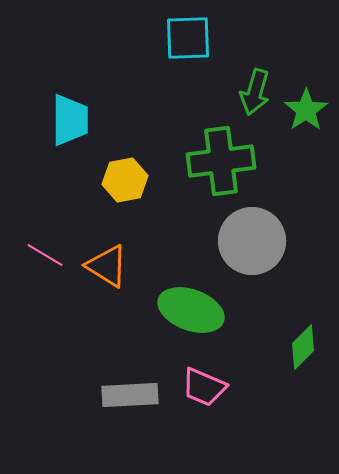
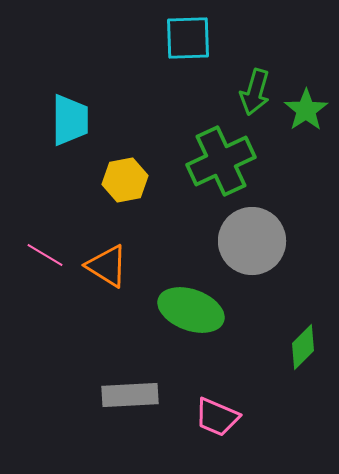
green cross: rotated 18 degrees counterclockwise
pink trapezoid: moved 13 px right, 30 px down
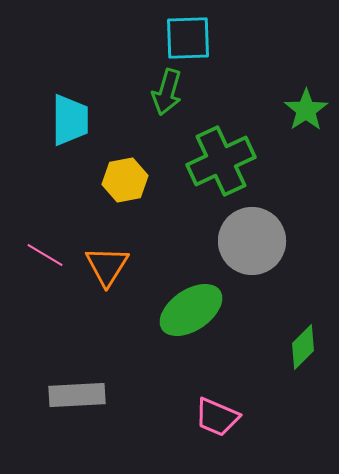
green arrow: moved 88 px left
orange triangle: rotated 30 degrees clockwise
green ellipse: rotated 54 degrees counterclockwise
gray rectangle: moved 53 px left
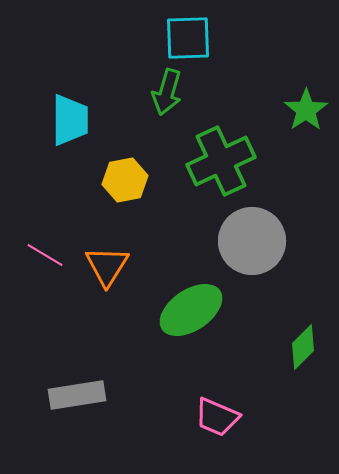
gray rectangle: rotated 6 degrees counterclockwise
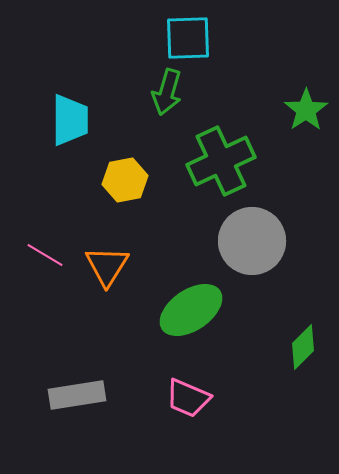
pink trapezoid: moved 29 px left, 19 px up
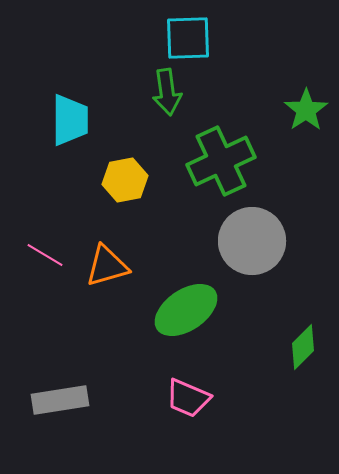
green arrow: rotated 24 degrees counterclockwise
orange triangle: rotated 42 degrees clockwise
green ellipse: moved 5 px left
gray rectangle: moved 17 px left, 5 px down
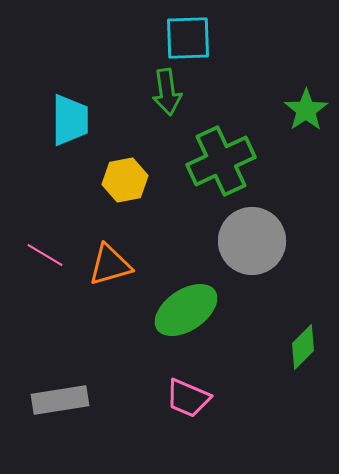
orange triangle: moved 3 px right, 1 px up
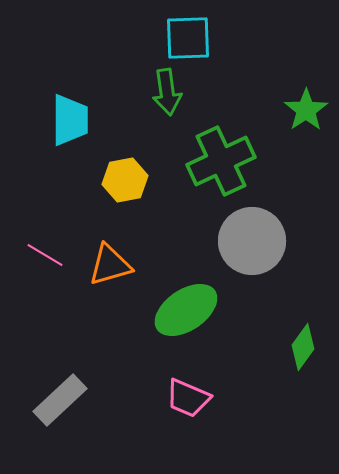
green diamond: rotated 9 degrees counterclockwise
gray rectangle: rotated 34 degrees counterclockwise
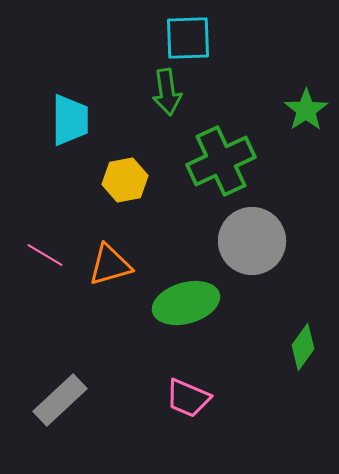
green ellipse: moved 7 px up; rotated 18 degrees clockwise
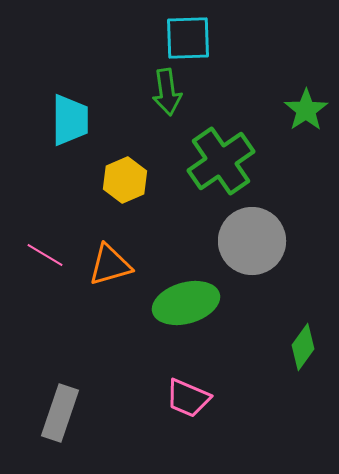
green cross: rotated 10 degrees counterclockwise
yellow hexagon: rotated 12 degrees counterclockwise
gray rectangle: moved 13 px down; rotated 28 degrees counterclockwise
